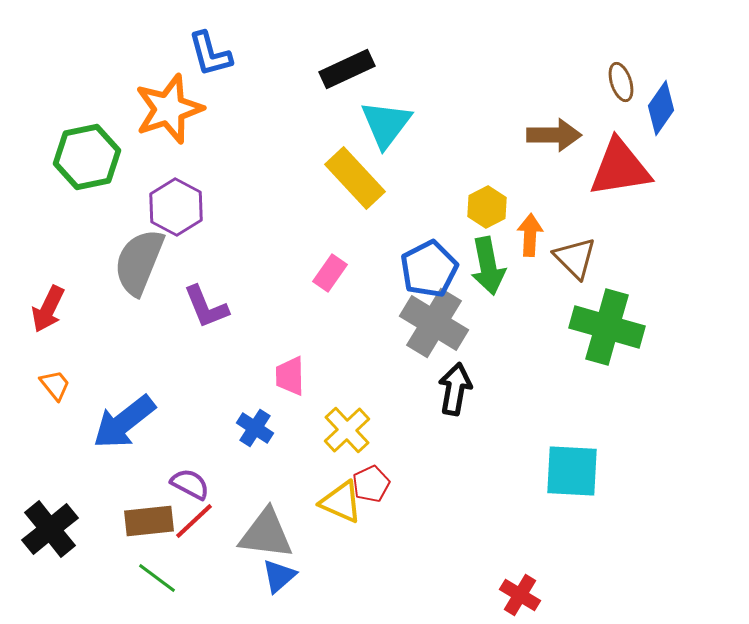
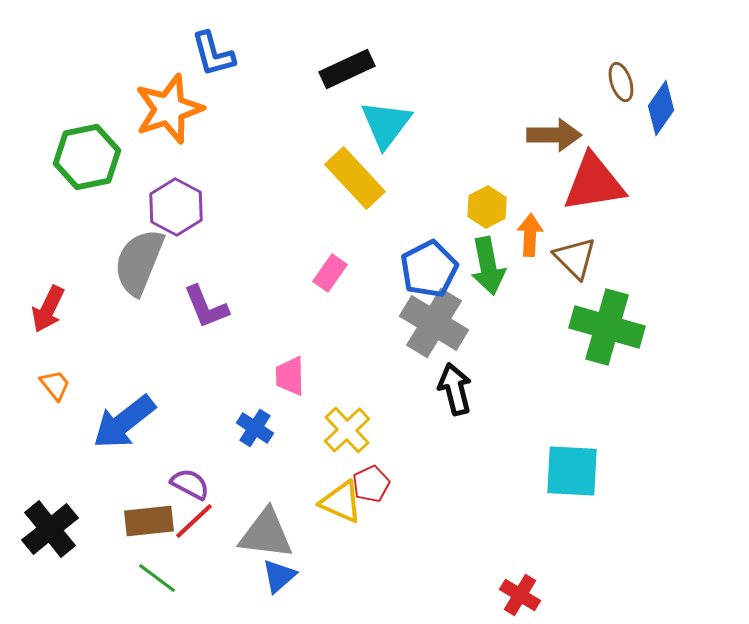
blue L-shape: moved 3 px right
red triangle: moved 26 px left, 15 px down
black arrow: rotated 24 degrees counterclockwise
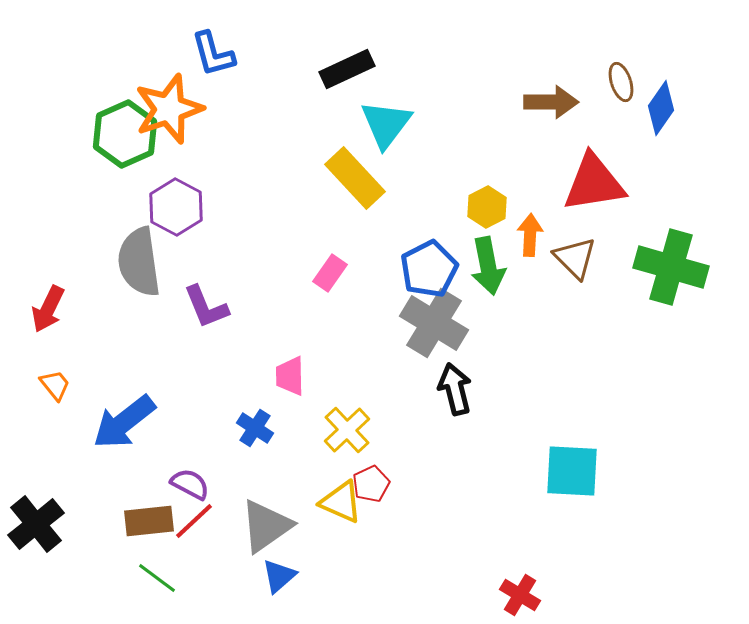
brown arrow: moved 3 px left, 33 px up
green hexagon: moved 38 px right, 23 px up; rotated 12 degrees counterclockwise
gray semicircle: rotated 30 degrees counterclockwise
green cross: moved 64 px right, 60 px up
black cross: moved 14 px left, 5 px up
gray triangle: moved 8 px up; rotated 42 degrees counterclockwise
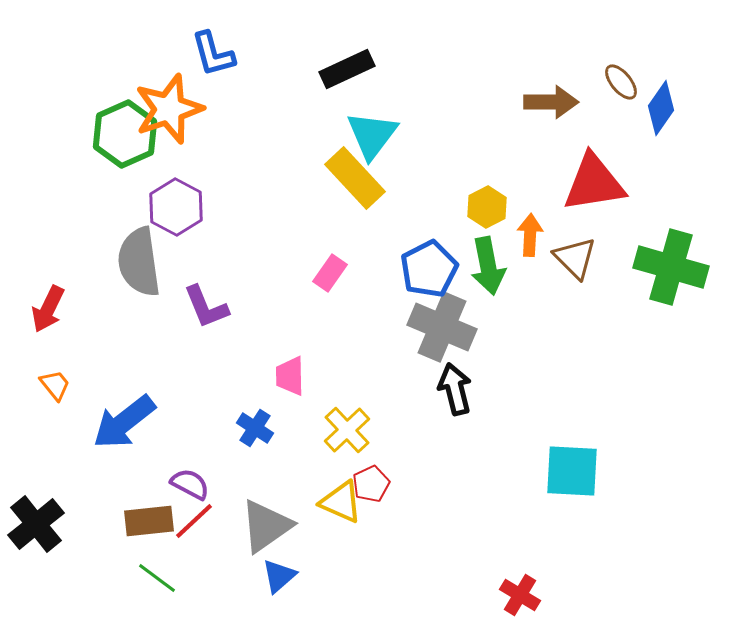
brown ellipse: rotated 21 degrees counterclockwise
cyan triangle: moved 14 px left, 11 px down
gray cross: moved 8 px right, 4 px down; rotated 8 degrees counterclockwise
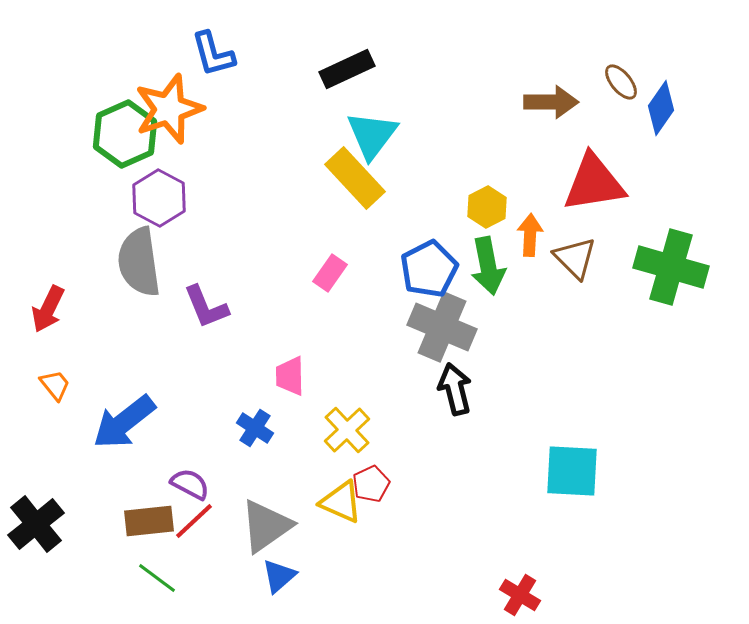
purple hexagon: moved 17 px left, 9 px up
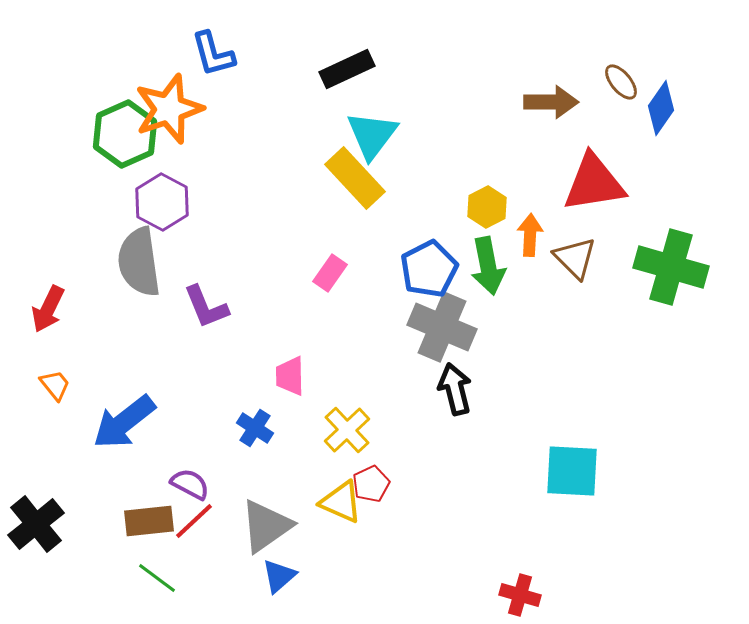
purple hexagon: moved 3 px right, 4 px down
red cross: rotated 15 degrees counterclockwise
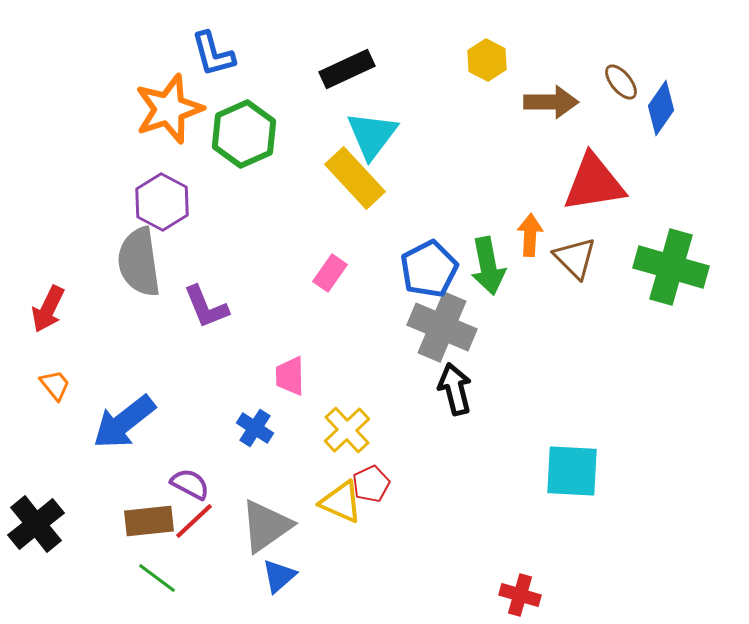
green hexagon: moved 119 px right
yellow hexagon: moved 147 px up; rotated 6 degrees counterclockwise
